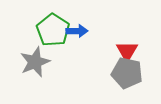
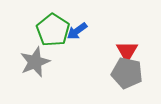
blue arrow: rotated 145 degrees clockwise
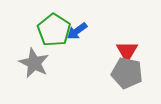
green pentagon: moved 1 px right
gray star: moved 1 px left, 1 px down; rotated 24 degrees counterclockwise
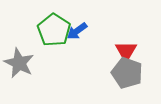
red triangle: moved 1 px left
gray star: moved 15 px left
gray pentagon: rotated 8 degrees clockwise
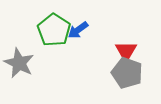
blue arrow: moved 1 px right, 1 px up
